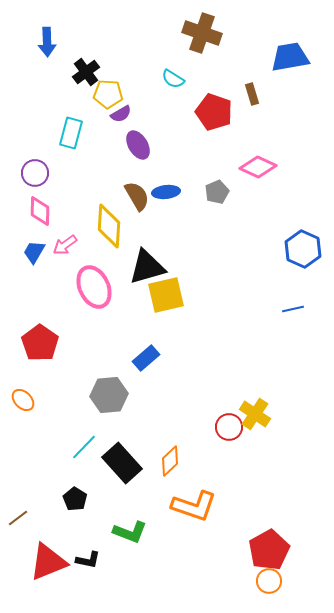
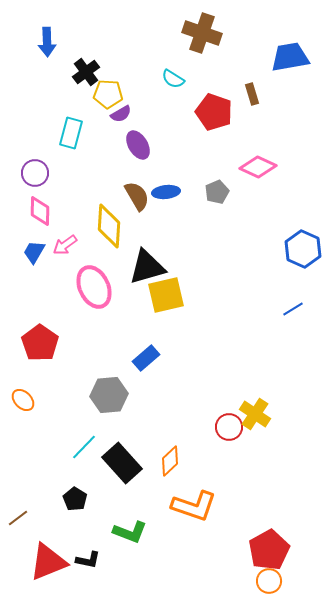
blue line at (293, 309): rotated 20 degrees counterclockwise
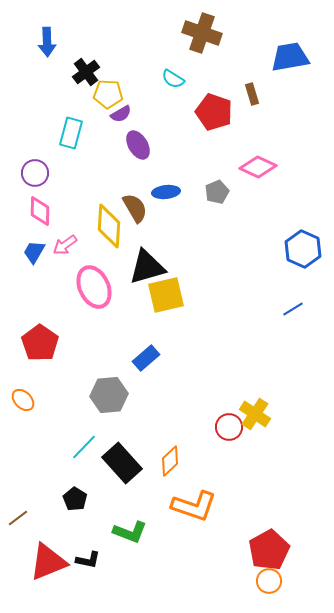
brown semicircle at (137, 196): moved 2 px left, 12 px down
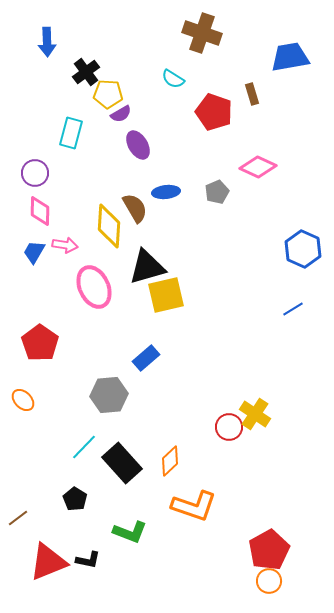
pink arrow at (65, 245): rotated 135 degrees counterclockwise
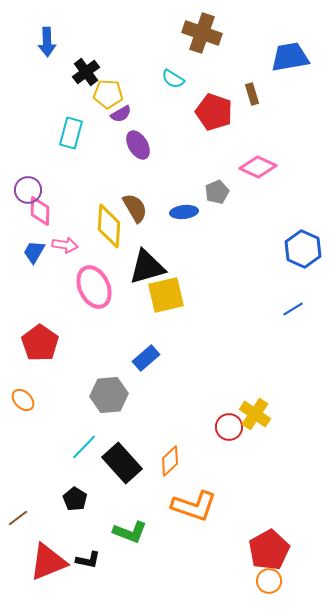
purple circle at (35, 173): moved 7 px left, 17 px down
blue ellipse at (166, 192): moved 18 px right, 20 px down
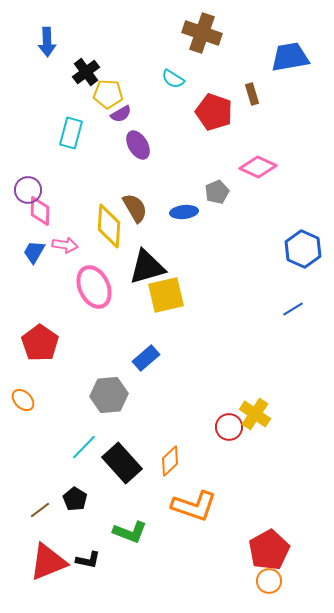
brown line at (18, 518): moved 22 px right, 8 px up
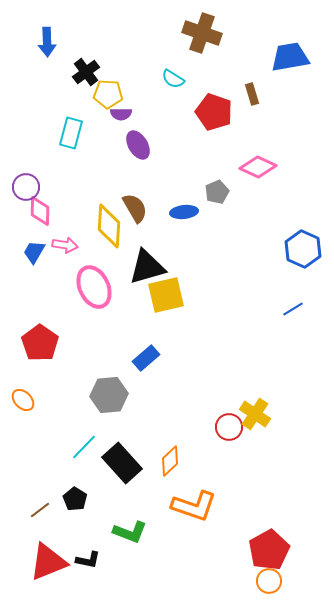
purple semicircle at (121, 114): rotated 30 degrees clockwise
purple circle at (28, 190): moved 2 px left, 3 px up
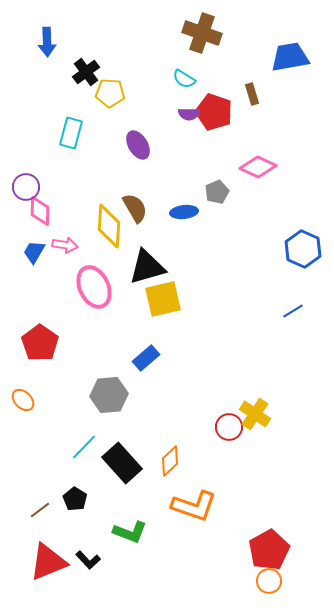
cyan semicircle at (173, 79): moved 11 px right
yellow pentagon at (108, 94): moved 2 px right, 1 px up
purple semicircle at (121, 114): moved 68 px right
yellow square at (166, 295): moved 3 px left, 4 px down
blue line at (293, 309): moved 2 px down
black L-shape at (88, 560): rotated 35 degrees clockwise
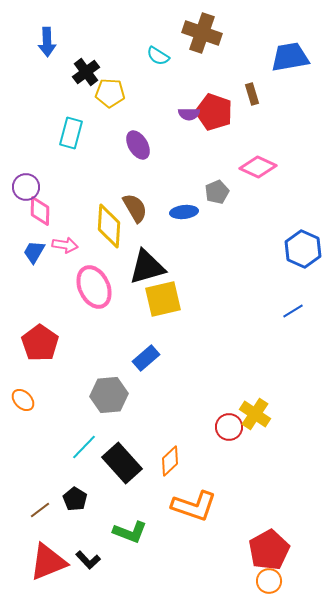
cyan semicircle at (184, 79): moved 26 px left, 23 px up
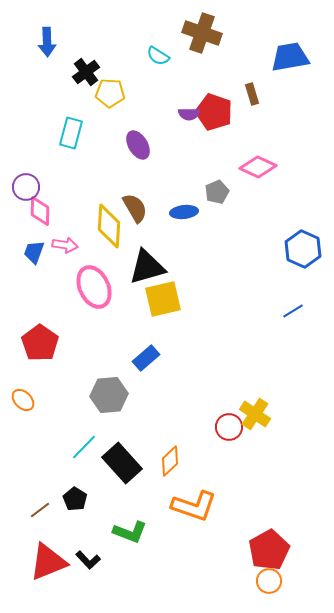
blue trapezoid at (34, 252): rotated 10 degrees counterclockwise
